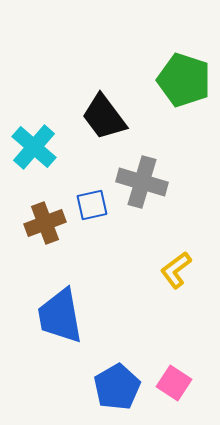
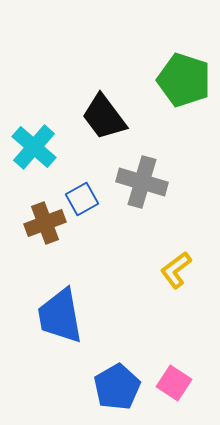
blue square: moved 10 px left, 6 px up; rotated 16 degrees counterclockwise
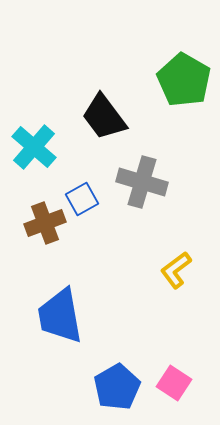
green pentagon: rotated 12 degrees clockwise
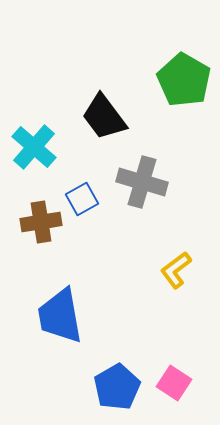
brown cross: moved 4 px left, 1 px up; rotated 12 degrees clockwise
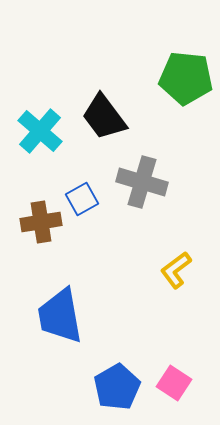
green pentagon: moved 2 px right, 2 px up; rotated 24 degrees counterclockwise
cyan cross: moved 6 px right, 16 px up
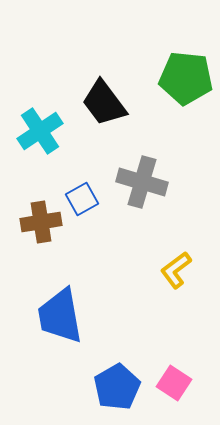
black trapezoid: moved 14 px up
cyan cross: rotated 15 degrees clockwise
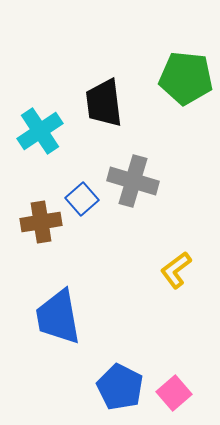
black trapezoid: rotated 30 degrees clockwise
gray cross: moved 9 px left, 1 px up
blue square: rotated 12 degrees counterclockwise
blue trapezoid: moved 2 px left, 1 px down
pink square: moved 10 px down; rotated 16 degrees clockwise
blue pentagon: moved 3 px right; rotated 15 degrees counterclockwise
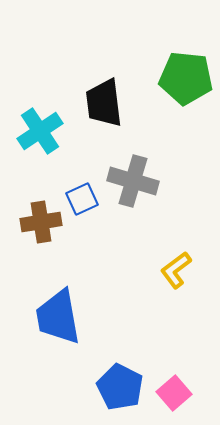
blue square: rotated 16 degrees clockwise
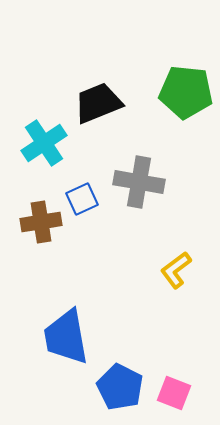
green pentagon: moved 14 px down
black trapezoid: moved 6 px left; rotated 75 degrees clockwise
cyan cross: moved 4 px right, 12 px down
gray cross: moved 6 px right, 1 px down; rotated 6 degrees counterclockwise
blue trapezoid: moved 8 px right, 20 px down
pink square: rotated 28 degrees counterclockwise
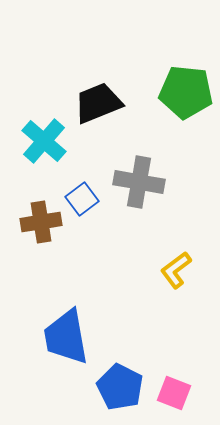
cyan cross: moved 2 px up; rotated 15 degrees counterclockwise
blue square: rotated 12 degrees counterclockwise
